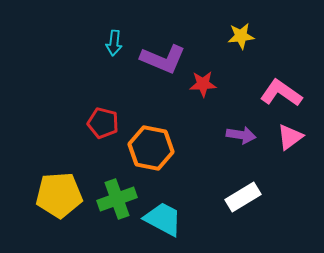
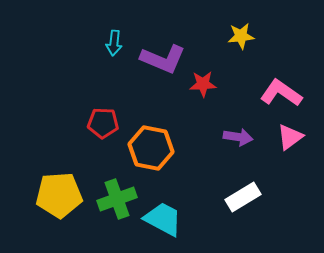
red pentagon: rotated 12 degrees counterclockwise
purple arrow: moved 3 px left, 2 px down
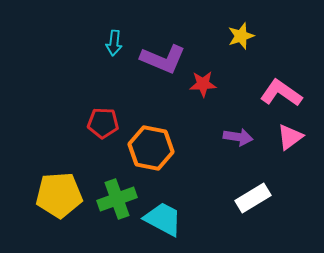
yellow star: rotated 12 degrees counterclockwise
white rectangle: moved 10 px right, 1 px down
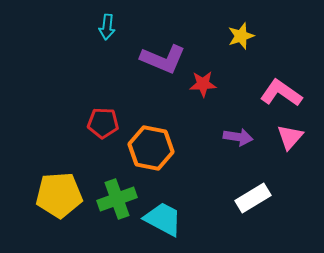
cyan arrow: moved 7 px left, 16 px up
pink triangle: rotated 12 degrees counterclockwise
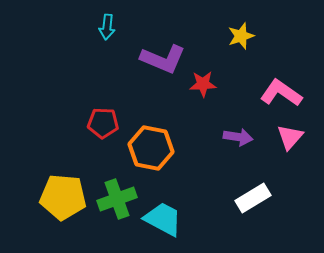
yellow pentagon: moved 4 px right, 2 px down; rotated 9 degrees clockwise
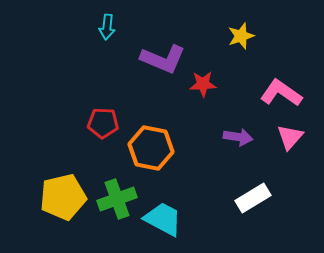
yellow pentagon: rotated 18 degrees counterclockwise
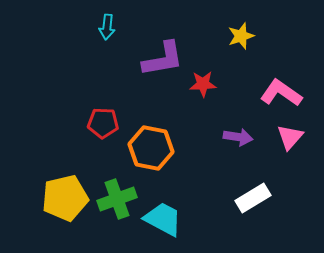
purple L-shape: rotated 33 degrees counterclockwise
yellow pentagon: moved 2 px right, 1 px down
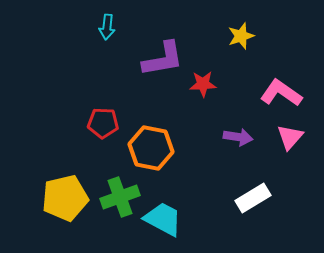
green cross: moved 3 px right, 2 px up
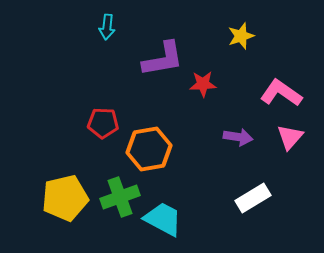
orange hexagon: moved 2 px left, 1 px down; rotated 21 degrees counterclockwise
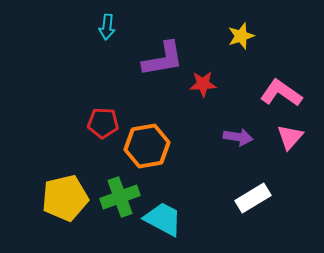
orange hexagon: moved 2 px left, 3 px up
